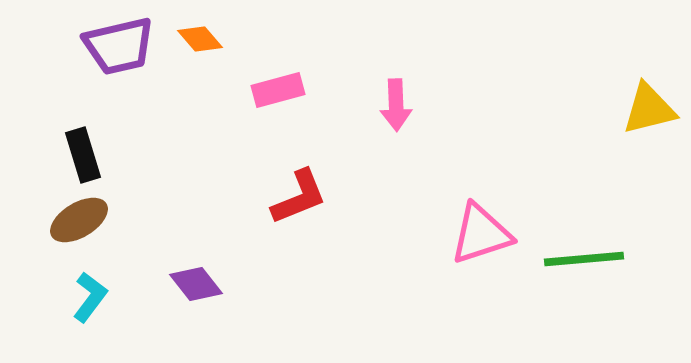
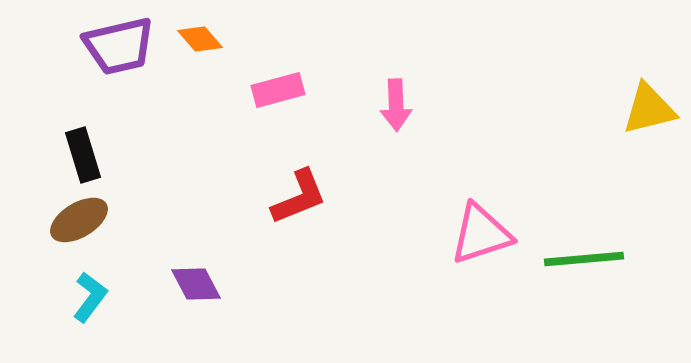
purple diamond: rotated 10 degrees clockwise
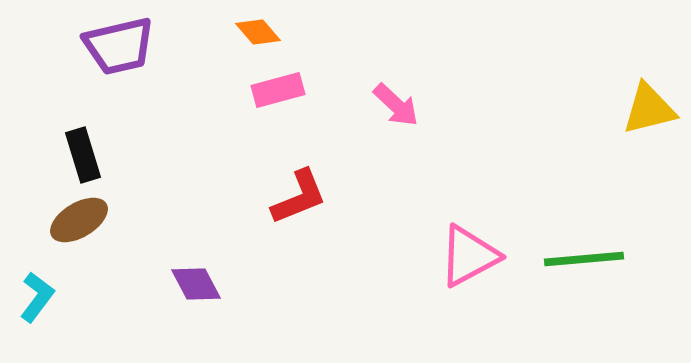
orange diamond: moved 58 px right, 7 px up
pink arrow: rotated 45 degrees counterclockwise
pink triangle: moved 12 px left, 22 px down; rotated 10 degrees counterclockwise
cyan L-shape: moved 53 px left
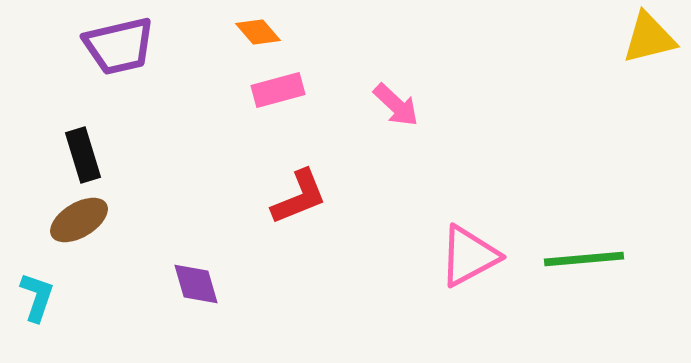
yellow triangle: moved 71 px up
purple diamond: rotated 12 degrees clockwise
cyan L-shape: rotated 18 degrees counterclockwise
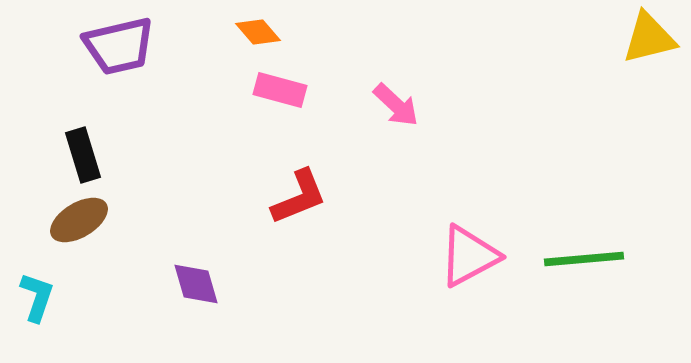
pink rectangle: moved 2 px right; rotated 30 degrees clockwise
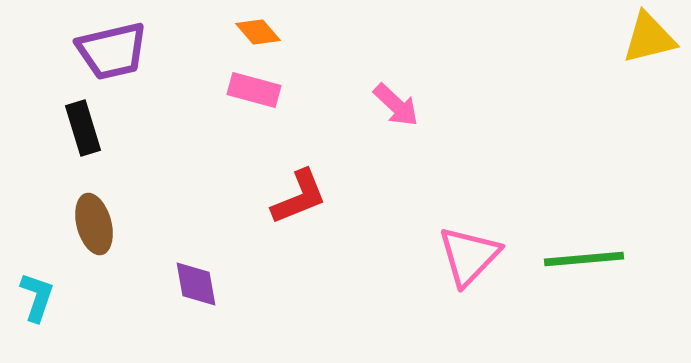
purple trapezoid: moved 7 px left, 5 px down
pink rectangle: moved 26 px left
black rectangle: moved 27 px up
brown ellipse: moved 15 px right, 4 px down; rotated 74 degrees counterclockwise
pink triangle: rotated 18 degrees counterclockwise
purple diamond: rotated 6 degrees clockwise
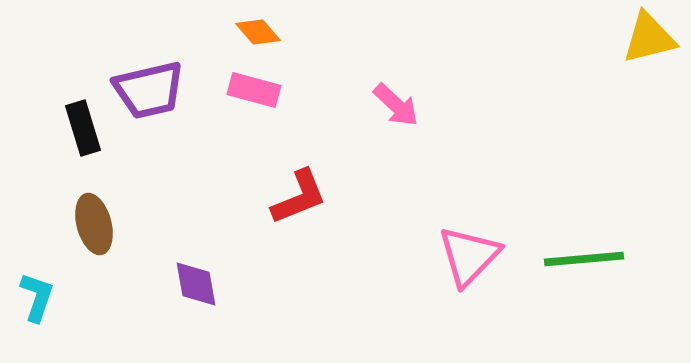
purple trapezoid: moved 37 px right, 39 px down
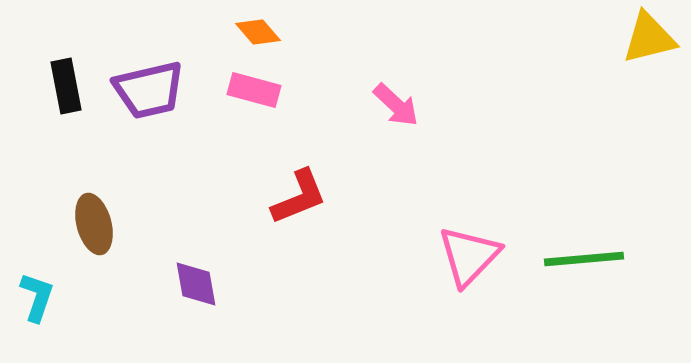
black rectangle: moved 17 px left, 42 px up; rotated 6 degrees clockwise
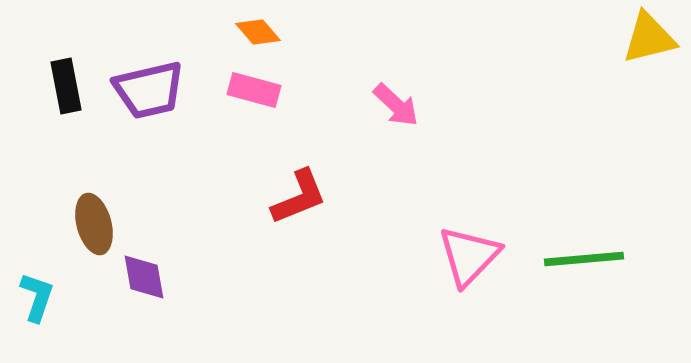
purple diamond: moved 52 px left, 7 px up
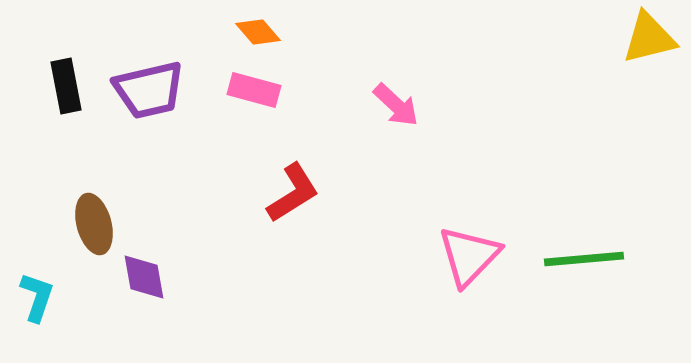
red L-shape: moved 6 px left, 4 px up; rotated 10 degrees counterclockwise
